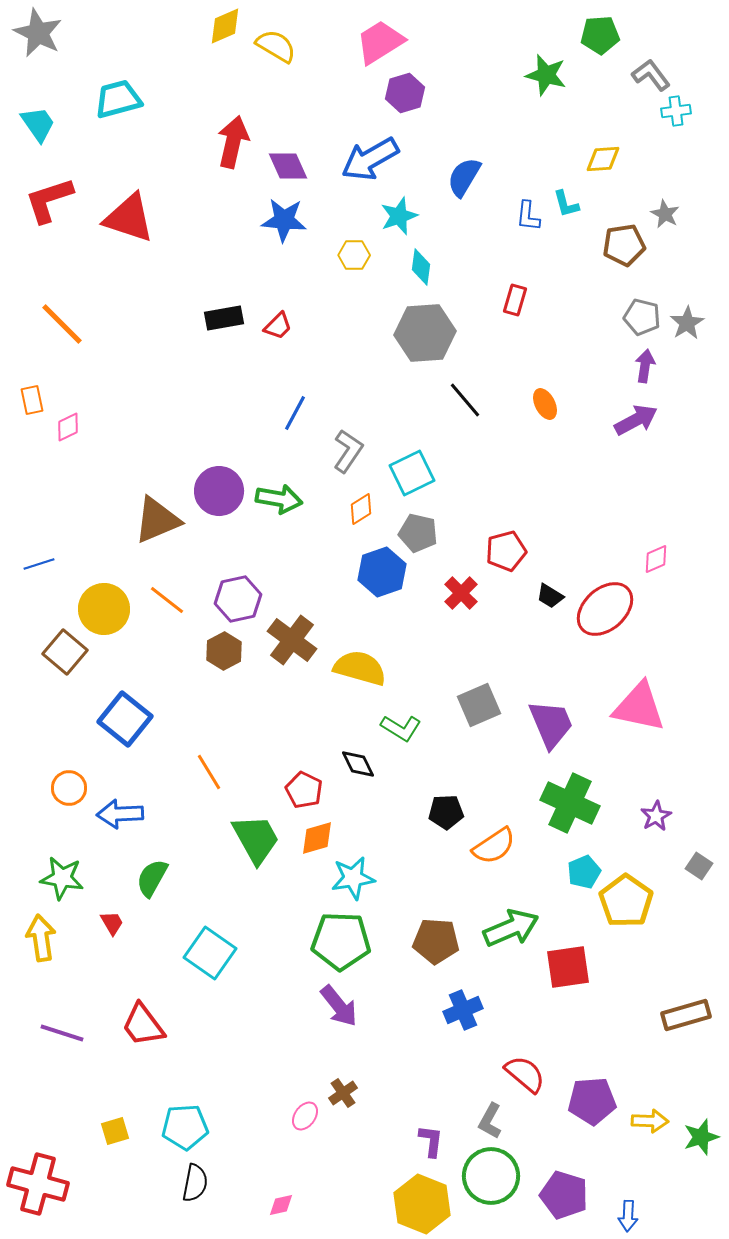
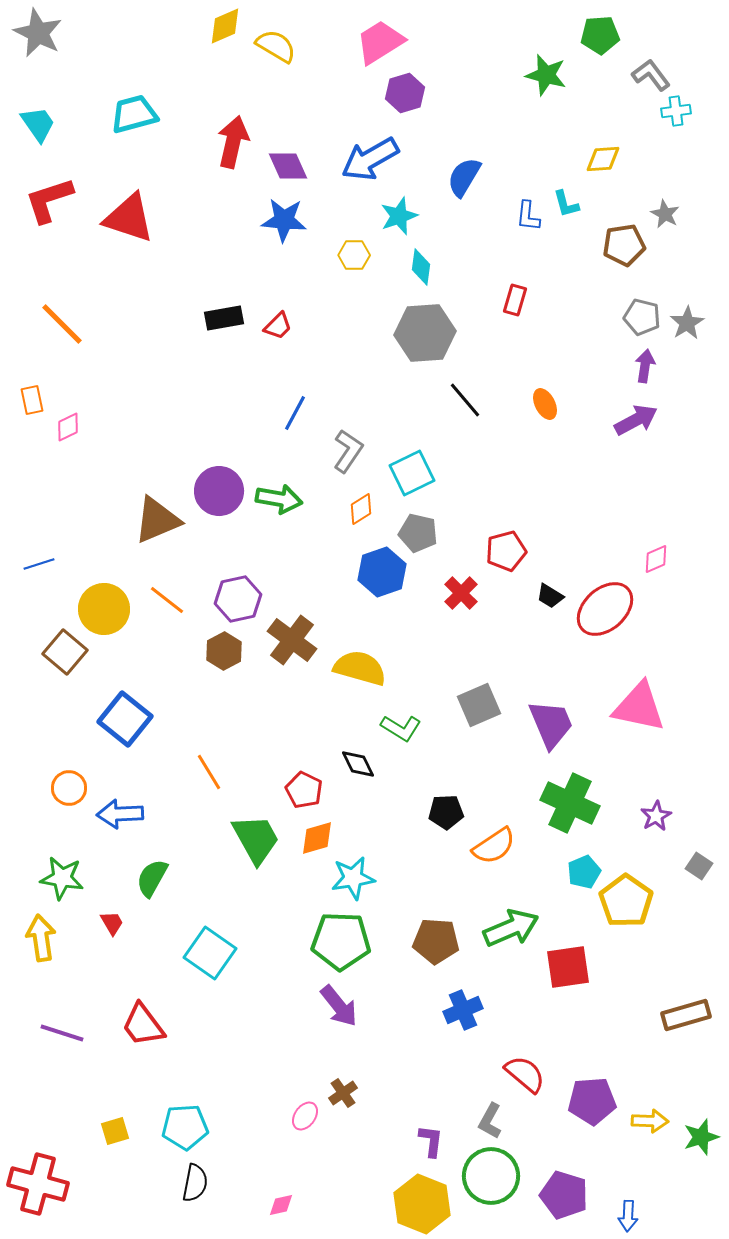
cyan trapezoid at (118, 99): moved 16 px right, 15 px down
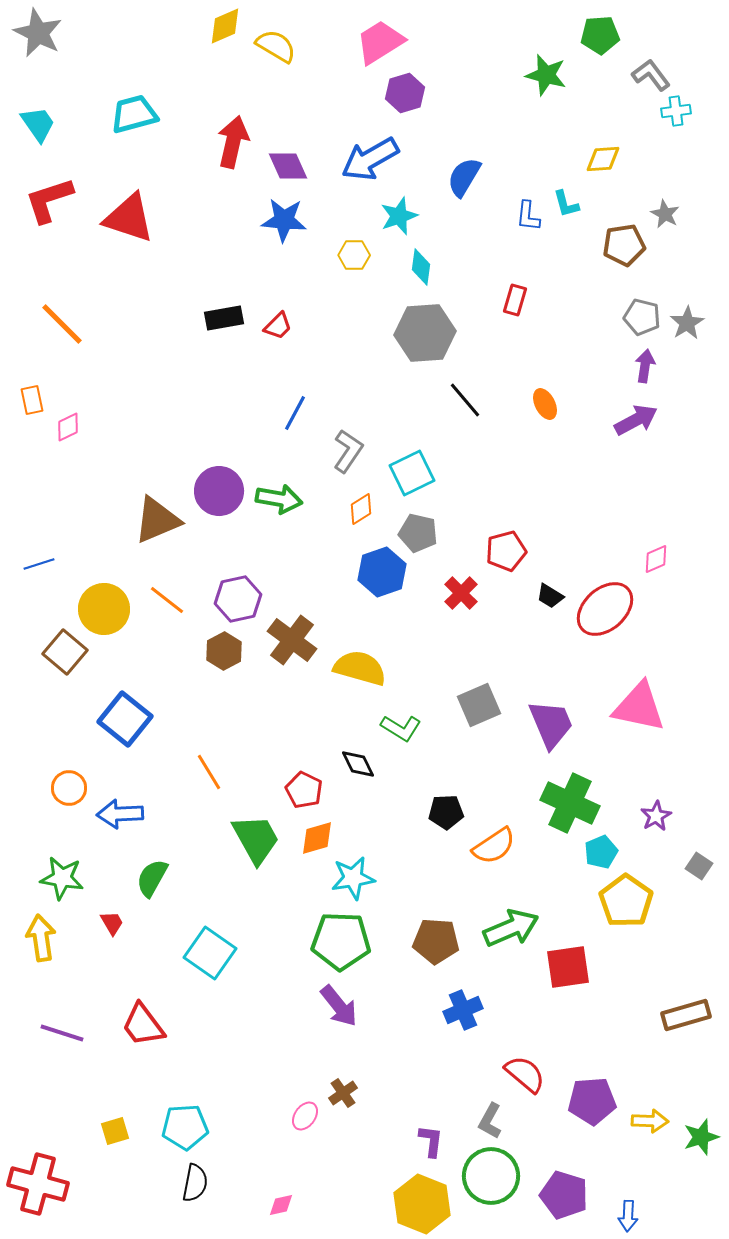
cyan pentagon at (584, 872): moved 17 px right, 20 px up
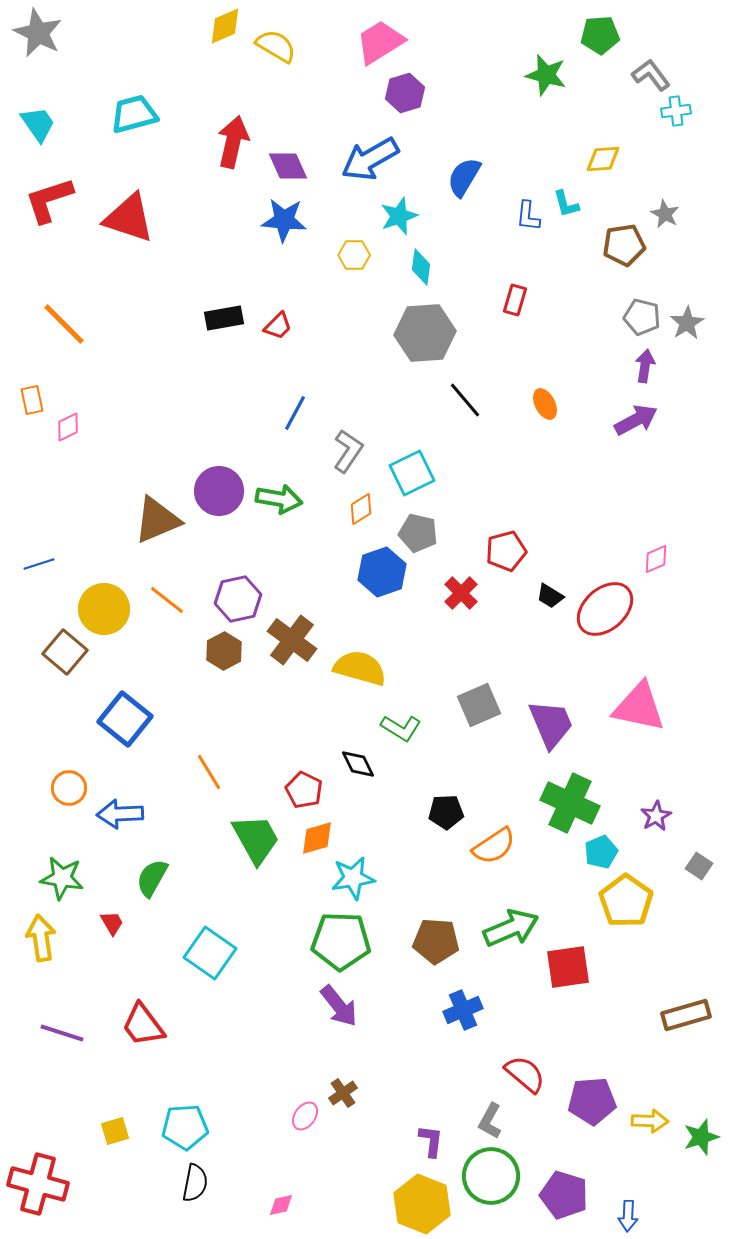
orange line at (62, 324): moved 2 px right
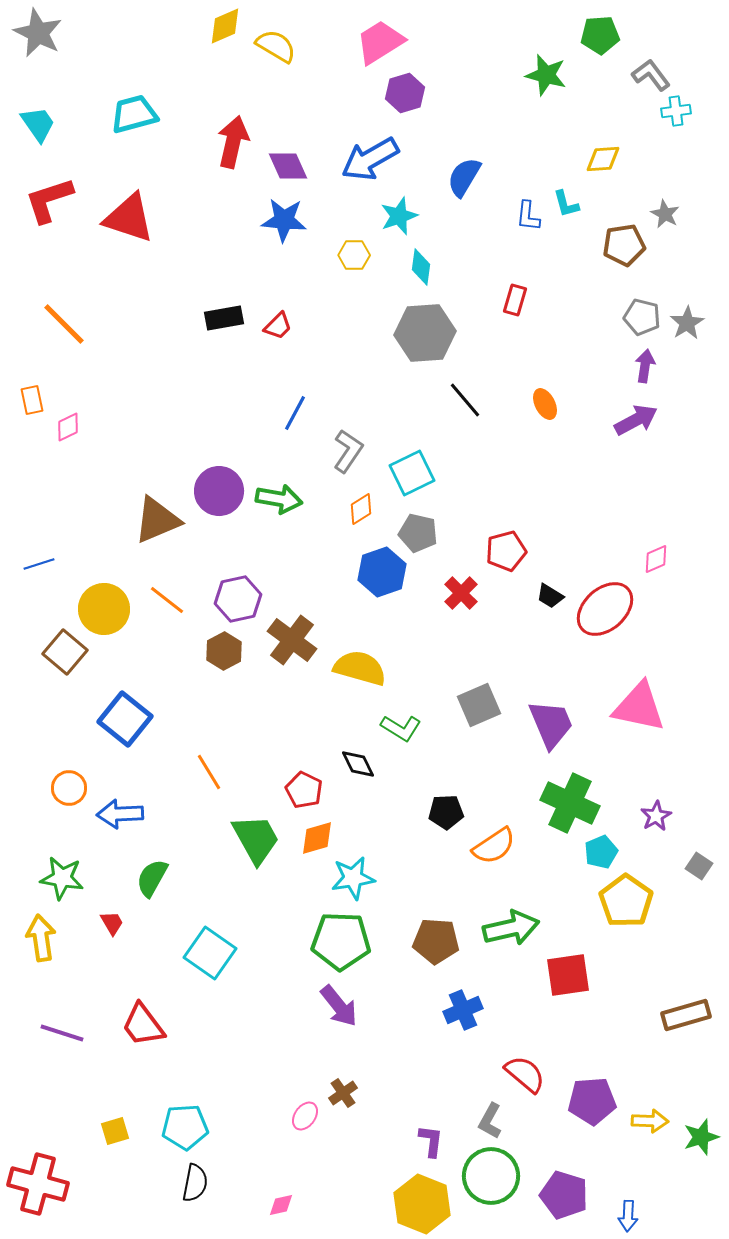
green arrow at (511, 928): rotated 10 degrees clockwise
red square at (568, 967): moved 8 px down
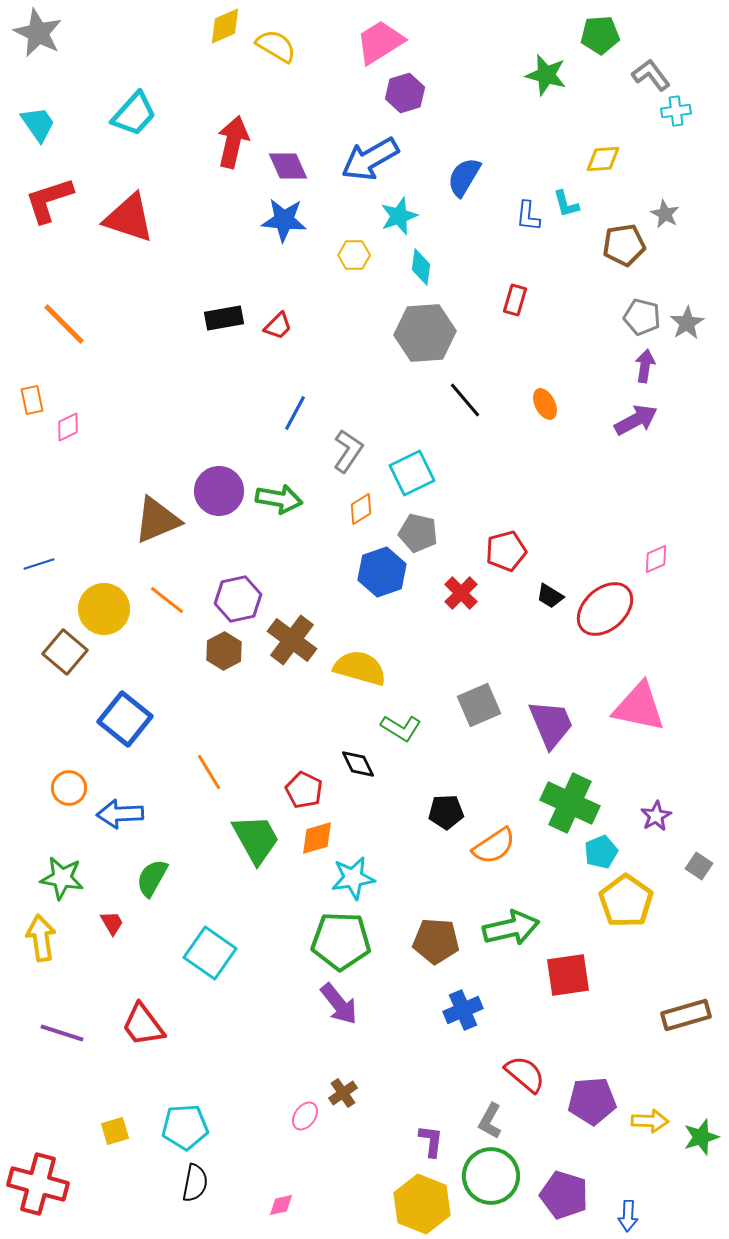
cyan trapezoid at (134, 114): rotated 147 degrees clockwise
purple arrow at (339, 1006): moved 2 px up
